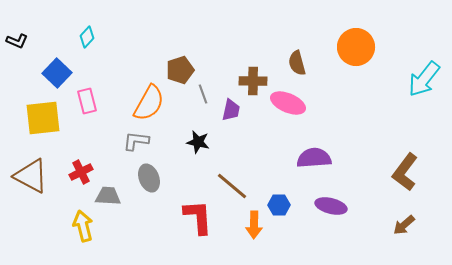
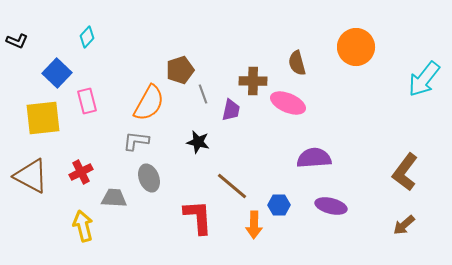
gray trapezoid: moved 6 px right, 2 px down
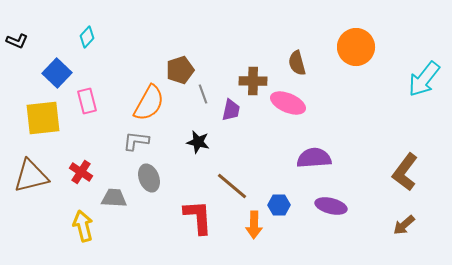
red cross: rotated 30 degrees counterclockwise
brown triangle: rotated 42 degrees counterclockwise
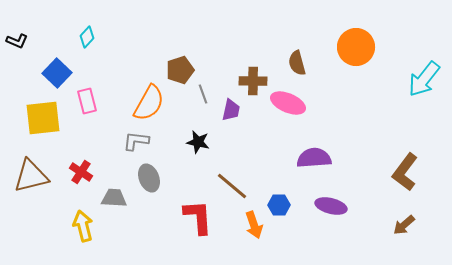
orange arrow: rotated 20 degrees counterclockwise
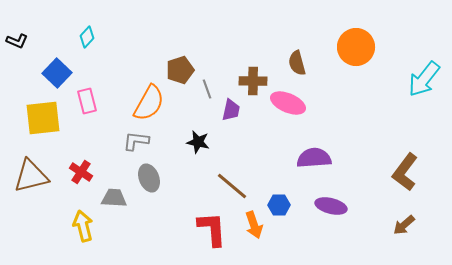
gray line: moved 4 px right, 5 px up
red L-shape: moved 14 px right, 12 px down
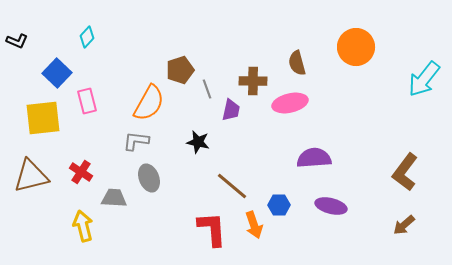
pink ellipse: moved 2 px right; rotated 36 degrees counterclockwise
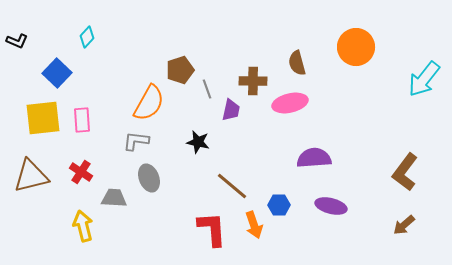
pink rectangle: moved 5 px left, 19 px down; rotated 10 degrees clockwise
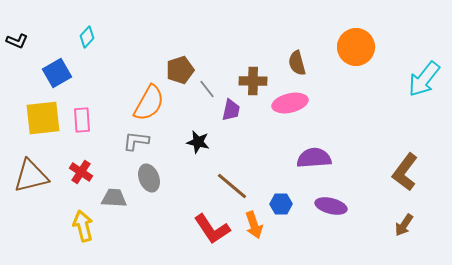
blue square: rotated 16 degrees clockwise
gray line: rotated 18 degrees counterclockwise
blue hexagon: moved 2 px right, 1 px up
brown arrow: rotated 15 degrees counterclockwise
red L-shape: rotated 150 degrees clockwise
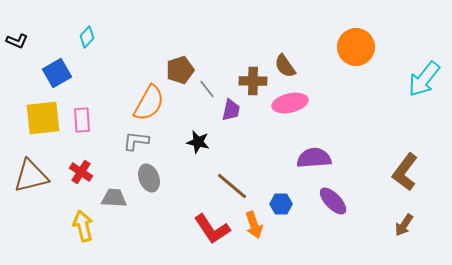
brown semicircle: moved 12 px left, 3 px down; rotated 20 degrees counterclockwise
purple ellipse: moved 2 px right, 5 px up; rotated 32 degrees clockwise
